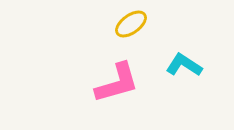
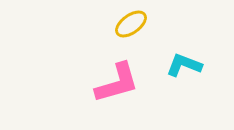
cyan L-shape: rotated 12 degrees counterclockwise
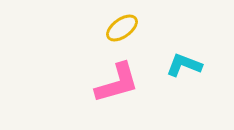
yellow ellipse: moved 9 px left, 4 px down
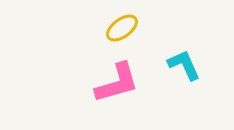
cyan L-shape: rotated 45 degrees clockwise
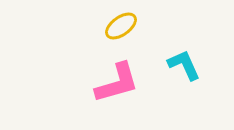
yellow ellipse: moved 1 px left, 2 px up
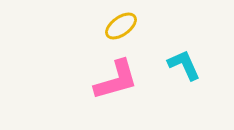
pink L-shape: moved 1 px left, 3 px up
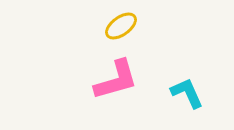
cyan L-shape: moved 3 px right, 28 px down
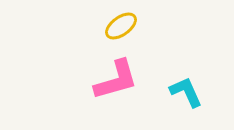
cyan L-shape: moved 1 px left, 1 px up
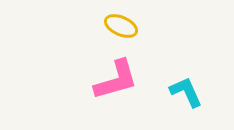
yellow ellipse: rotated 60 degrees clockwise
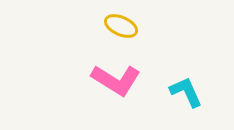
pink L-shape: rotated 48 degrees clockwise
